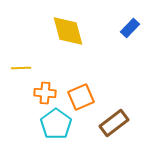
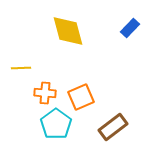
brown rectangle: moved 1 px left, 4 px down
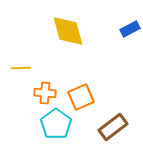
blue rectangle: moved 1 px down; rotated 18 degrees clockwise
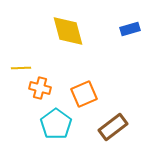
blue rectangle: rotated 12 degrees clockwise
orange cross: moved 5 px left, 5 px up; rotated 10 degrees clockwise
orange square: moved 3 px right, 3 px up
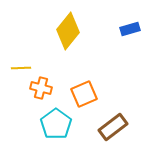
yellow diamond: rotated 54 degrees clockwise
orange cross: moved 1 px right
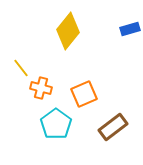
yellow line: rotated 54 degrees clockwise
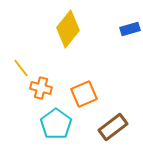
yellow diamond: moved 2 px up
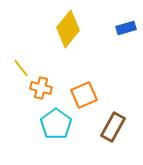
blue rectangle: moved 4 px left, 1 px up
orange square: moved 1 px down
brown rectangle: rotated 24 degrees counterclockwise
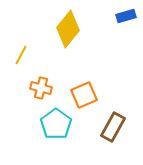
blue rectangle: moved 12 px up
yellow line: moved 13 px up; rotated 66 degrees clockwise
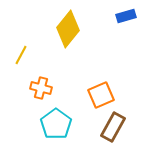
orange square: moved 17 px right
